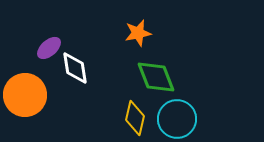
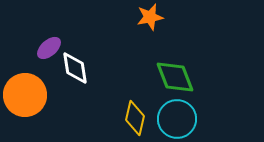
orange star: moved 12 px right, 16 px up
green diamond: moved 19 px right
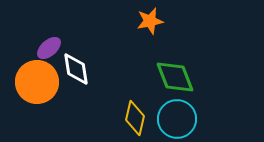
orange star: moved 4 px down
white diamond: moved 1 px right, 1 px down
orange circle: moved 12 px right, 13 px up
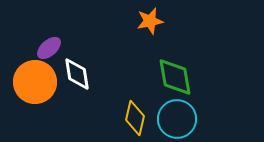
white diamond: moved 1 px right, 5 px down
green diamond: rotated 12 degrees clockwise
orange circle: moved 2 px left
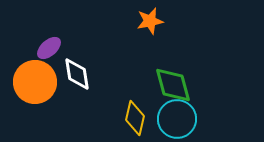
green diamond: moved 2 px left, 8 px down; rotated 6 degrees counterclockwise
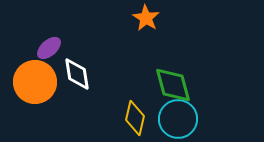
orange star: moved 4 px left, 3 px up; rotated 28 degrees counterclockwise
cyan circle: moved 1 px right
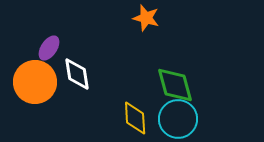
orange star: rotated 16 degrees counterclockwise
purple ellipse: rotated 15 degrees counterclockwise
green diamond: moved 2 px right
yellow diamond: rotated 16 degrees counterclockwise
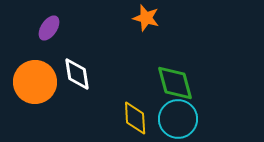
purple ellipse: moved 20 px up
green diamond: moved 2 px up
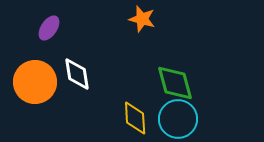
orange star: moved 4 px left, 1 px down
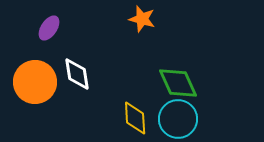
green diamond: moved 3 px right; rotated 9 degrees counterclockwise
